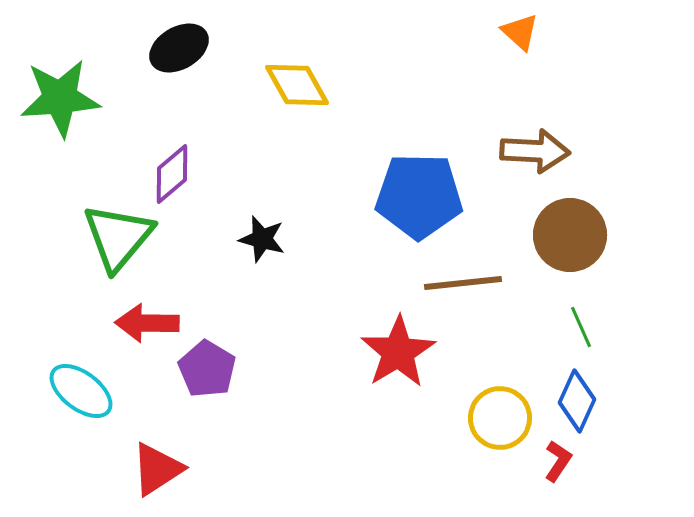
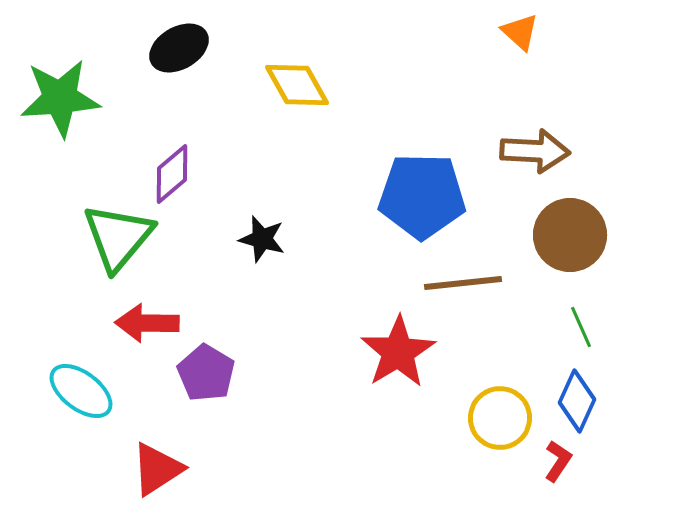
blue pentagon: moved 3 px right
purple pentagon: moved 1 px left, 4 px down
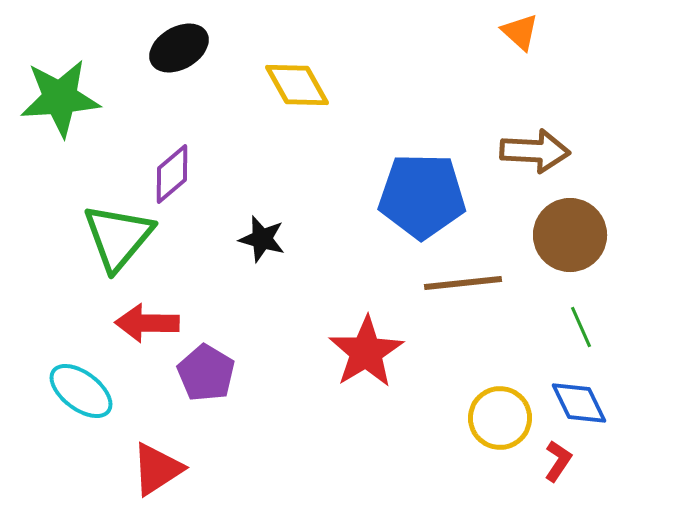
red star: moved 32 px left
blue diamond: moved 2 px right, 2 px down; rotated 50 degrees counterclockwise
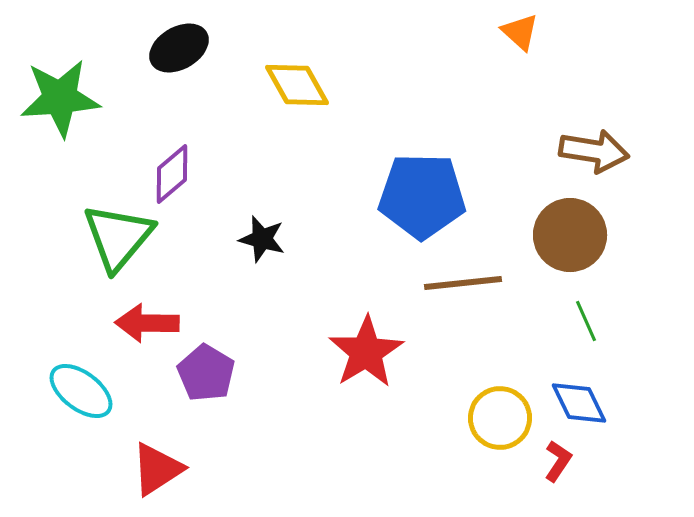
brown arrow: moved 59 px right; rotated 6 degrees clockwise
green line: moved 5 px right, 6 px up
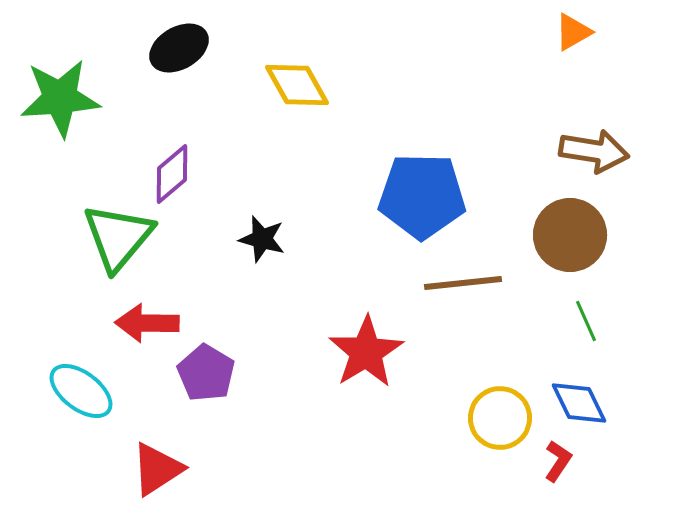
orange triangle: moved 53 px right; rotated 48 degrees clockwise
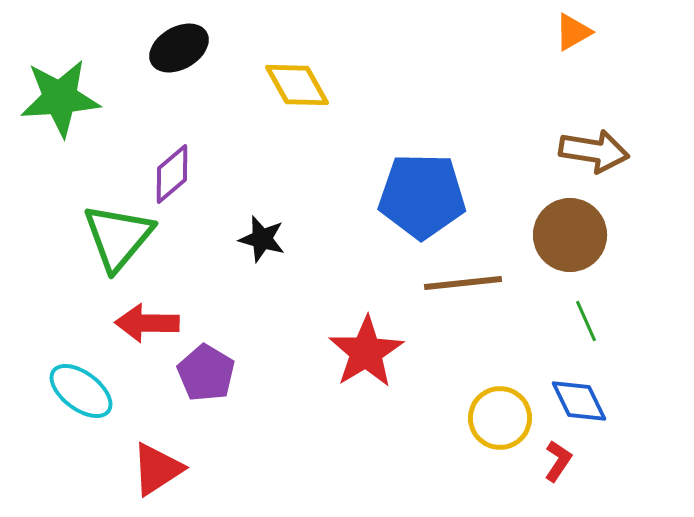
blue diamond: moved 2 px up
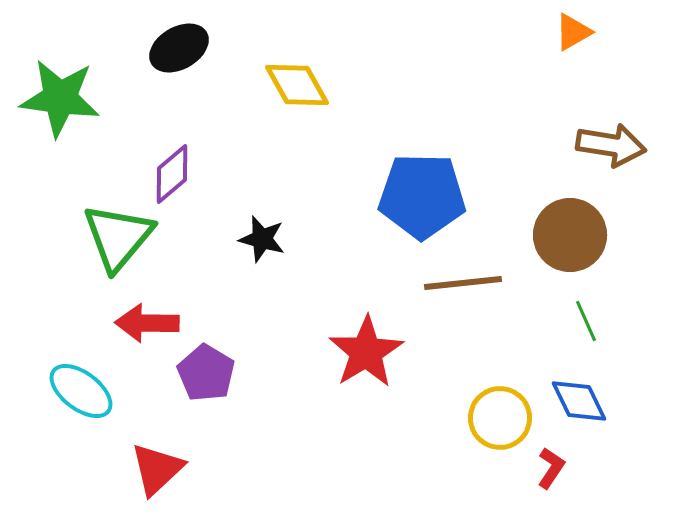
green star: rotated 12 degrees clockwise
brown arrow: moved 17 px right, 6 px up
red L-shape: moved 7 px left, 7 px down
red triangle: rotated 10 degrees counterclockwise
